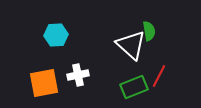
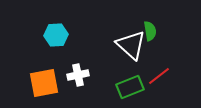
green semicircle: moved 1 px right
red line: rotated 25 degrees clockwise
green rectangle: moved 4 px left
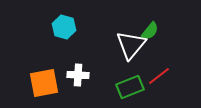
green semicircle: rotated 48 degrees clockwise
cyan hexagon: moved 8 px right, 8 px up; rotated 20 degrees clockwise
white triangle: rotated 28 degrees clockwise
white cross: rotated 15 degrees clockwise
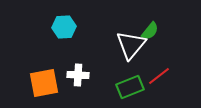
cyan hexagon: rotated 20 degrees counterclockwise
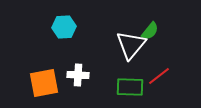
green rectangle: rotated 24 degrees clockwise
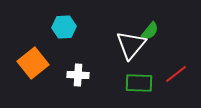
red line: moved 17 px right, 2 px up
orange square: moved 11 px left, 20 px up; rotated 28 degrees counterclockwise
green rectangle: moved 9 px right, 4 px up
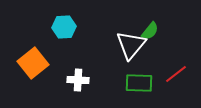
white cross: moved 5 px down
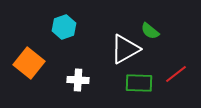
cyan hexagon: rotated 15 degrees counterclockwise
green semicircle: rotated 90 degrees clockwise
white triangle: moved 6 px left, 4 px down; rotated 20 degrees clockwise
orange square: moved 4 px left; rotated 12 degrees counterclockwise
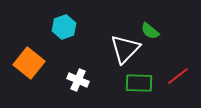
white triangle: rotated 16 degrees counterclockwise
red line: moved 2 px right, 2 px down
white cross: rotated 20 degrees clockwise
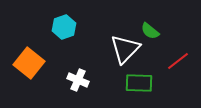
red line: moved 15 px up
